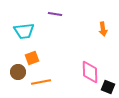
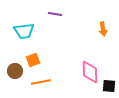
orange square: moved 1 px right, 2 px down
brown circle: moved 3 px left, 1 px up
black square: moved 1 px right, 1 px up; rotated 16 degrees counterclockwise
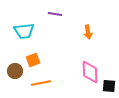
orange arrow: moved 15 px left, 3 px down
orange line: moved 1 px down
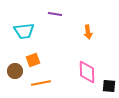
pink diamond: moved 3 px left
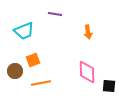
cyan trapezoid: rotated 15 degrees counterclockwise
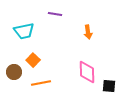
cyan trapezoid: rotated 10 degrees clockwise
orange square: rotated 24 degrees counterclockwise
brown circle: moved 1 px left, 1 px down
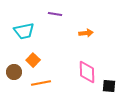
orange arrow: moved 2 px left, 1 px down; rotated 88 degrees counterclockwise
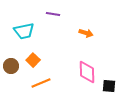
purple line: moved 2 px left
orange arrow: rotated 24 degrees clockwise
brown circle: moved 3 px left, 6 px up
orange line: rotated 12 degrees counterclockwise
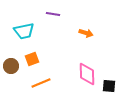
orange square: moved 1 px left, 1 px up; rotated 24 degrees clockwise
pink diamond: moved 2 px down
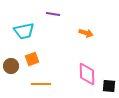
orange line: moved 1 px down; rotated 24 degrees clockwise
